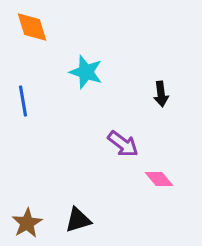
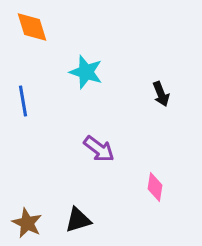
black arrow: rotated 15 degrees counterclockwise
purple arrow: moved 24 px left, 5 px down
pink diamond: moved 4 px left, 8 px down; rotated 48 degrees clockwise
brown star: rotated 16 degrees counterclockwise
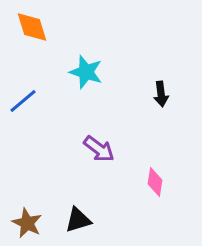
black arrow: rotated 15 degrees clockwise
blue line: rotated 60 degrees clockwise
pink diamond: moved 5 px up
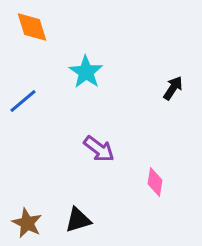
cyan star: rotated 16 degrees clockwise
black arrow: moved 12 px right, 6 px up; rotated 140 degrees counterclockwise
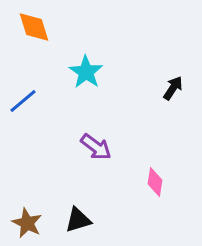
orange diamond: moved 2 px right
purple arrow: moved 3 px left, 2 px up
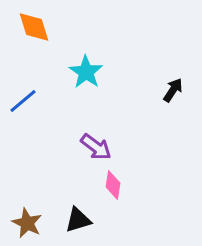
black arrow: moved 2 px down
pink diamond: moved 42 px left, 3 px down
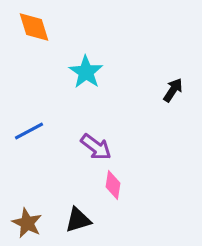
blue line: moved 6 px right, 30 px down; rotated 12 degrees clockwise
